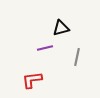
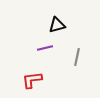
black triangle: moved 4 px left, 3 px up
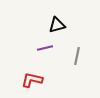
gray line: moved 1 px up
red L-shape: rotated 20 degrees clockwise
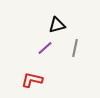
purple line: rotated 28 degrees counterclockwise
gray line: moved 2 px left, 8 px up
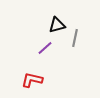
gray line: moved 10 px up
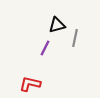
purple line: rotated 21 degrees counterclockwise
red L-shape: moved 2 px left, 4 px down
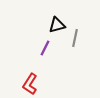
red L-shape: rotated 70 degrees counterclockwise
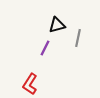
gray line: moved 3 px right
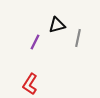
purple line: moved 10 px left, 6 px up
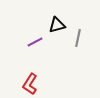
purple line: rotated 35 degrees clockwise
